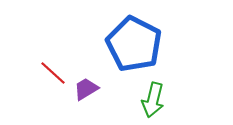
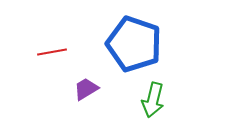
blue pentagon: rotated 8 degrees counterclockwise
red line: moved 1 px left, 21 px up; rotated 52 degrees counterclockwise
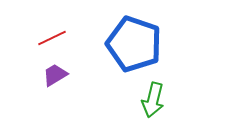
red line: moved 14 px up; rotated 16 degrees counterclockwise
purple trapezoid: moved 31 px left, 14 px up
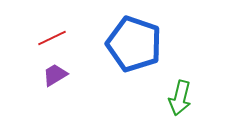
green arrow: moved 27 px right, 2 px up
